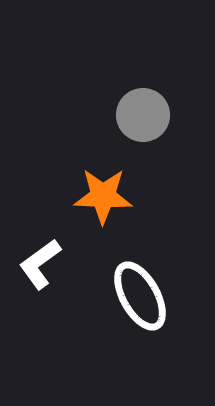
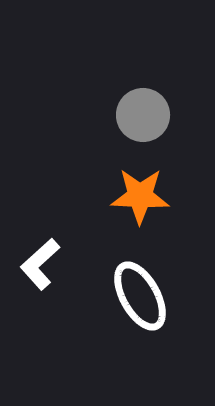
orange star: moved 37 px right
white L-shape: rotated 6 degrees counterclockwise
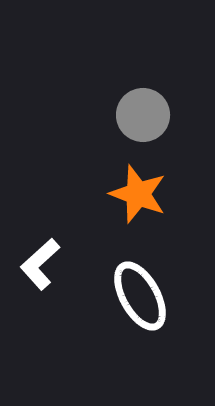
orange star: moved 2 px left, 2 px up; rotated 18 degrees clockwise
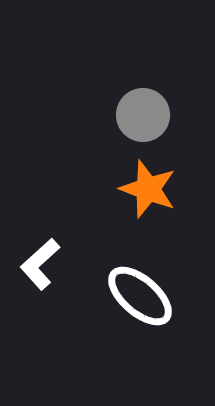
orange star: moved 10 px right, 5 px up
white ellipse: rotated 20 degrees counterclockwise
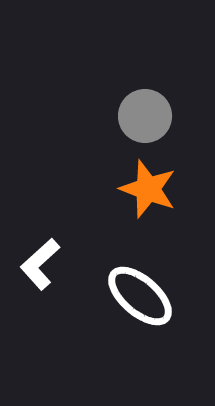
gray circle: moved 2 px right, 1 px down
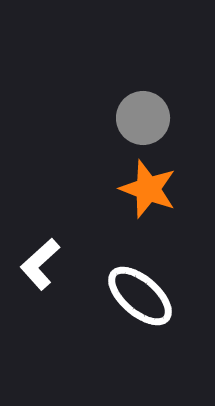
gray circle: moved 2 px left, 2 px down
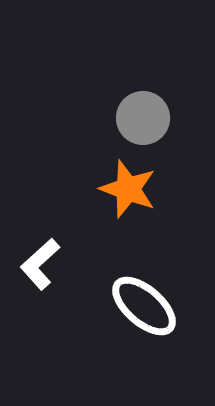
orange star: moved 20 px left
white ellipse: moved 4 px right, 10 px down
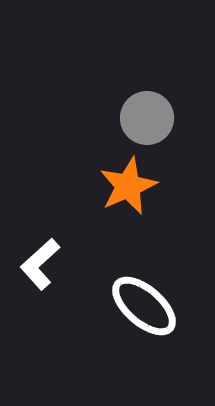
gray circle: moved 4 px right
orange star: moved 3 px up; rotated 28 degrees clockwise
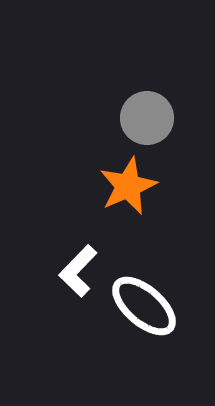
white L-shape: moved 38 px right, 7 px down; rotated 4 degrees counterclockwise
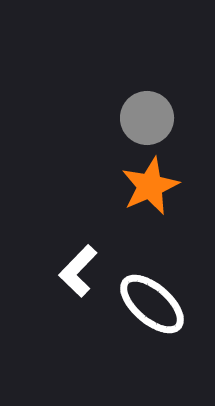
orange star: moved 22 px right
white ellipse: moved 8 px right, 2 px up
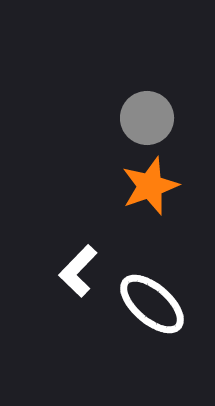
orange star: rotated 4 degrees clockwise
